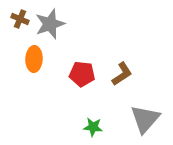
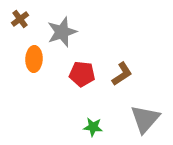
brown cross: rotated 30 degrees clockwise
gray star: moved 12 px right, 8 px down
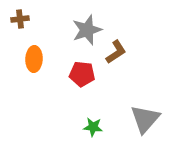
brown cross: rotated 30 degrees clockwise
gray star: moved 25 px right, 2 px up
brown L-shape: moved 6 px left, 22 px up
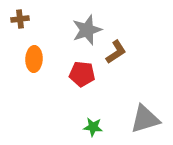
gray triangle: rotated 32 degrees clockwise
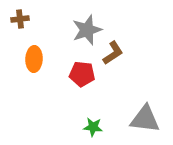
brown L-shape: moved 3 px left, 1 px down
gray triangle: rotated 24 degrees clockwise
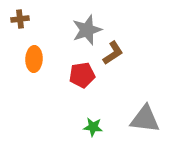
red pentagon: moved 1 px down; rotated 15 degrees counterclockwise
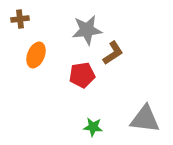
gray star: rotated 12 degrees clockwise
orange ellipse: moved 2 px right, 4 px up; rotated 20 degrees clockwise
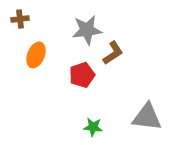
red pentagon: rotated 10 degrees counterclockwise
gray triangle: moved 2 px right, 2 px up
